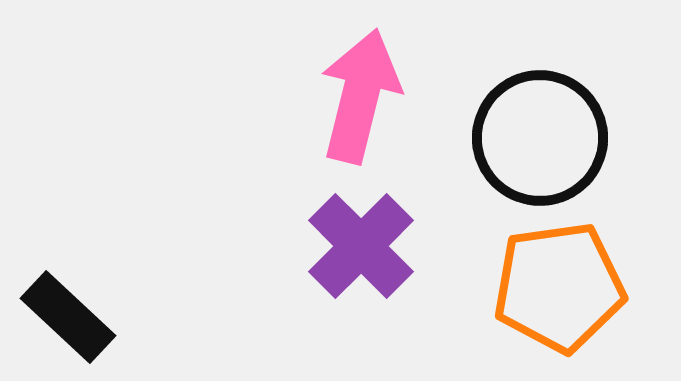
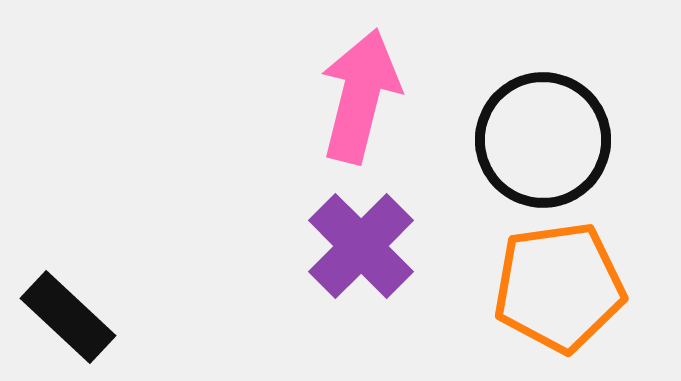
black circle: moved 3 px right, 2 px down
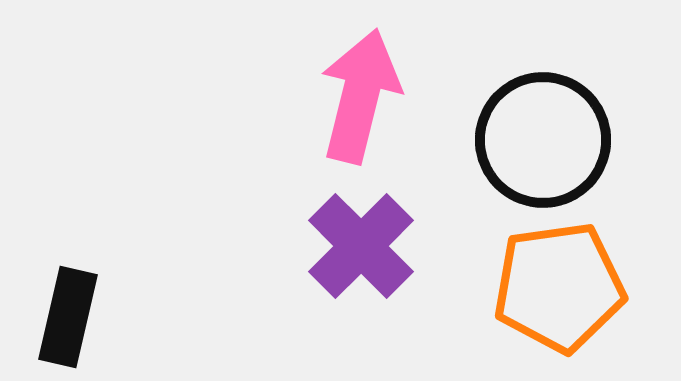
black rectangle: rotated 60 degrees clockwise
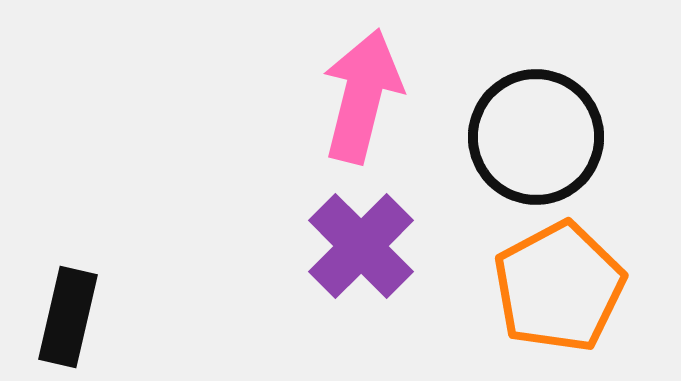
pink arrow: moved 2 px right
black circle: moved 7 px left, 3 px up
orange pentagon: rotated 20 degrees counterclockwise
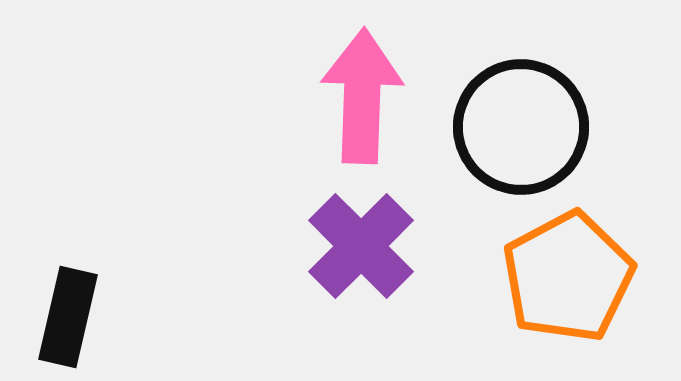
pink arrow: rotated 12 degrees counterclockwise
black circle: moved 15 px left, 10 px up
orange pentagon: moved 9 px right, 10 px up
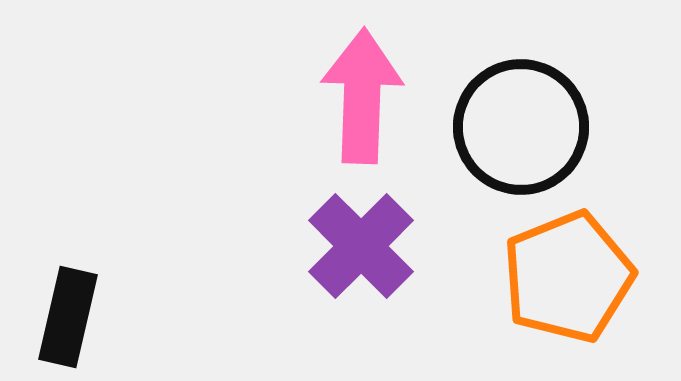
orange pentagon: rotated 6 degrees clockwise
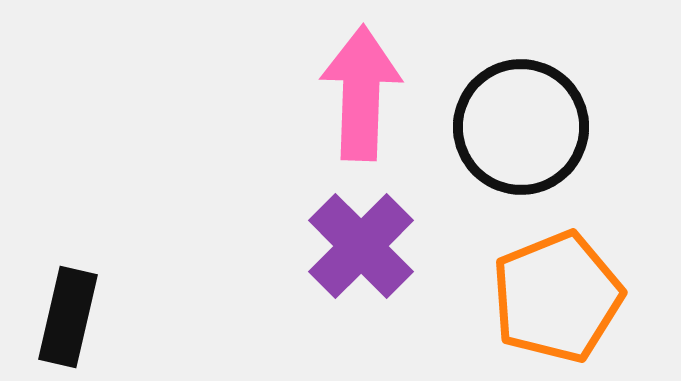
pink arrow: moved 1 px left, 3 px up
orange pentagon: moved 11 px left, 20 px down
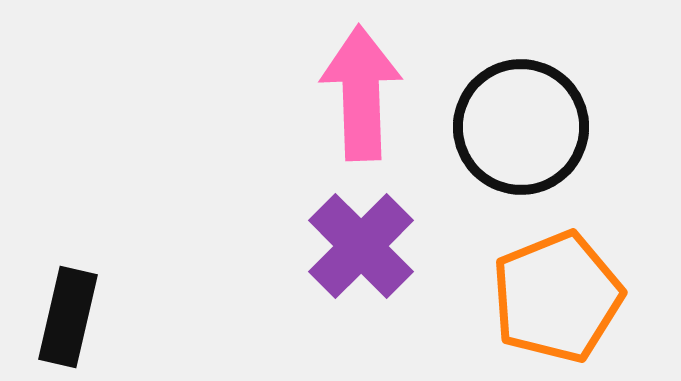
pink arrow: rotated 4 degrees counterclockwise
